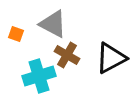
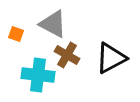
cyan cross: moved 1 px left, 1 px up; rotated 24 degrees clockwise
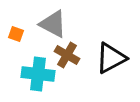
cyan cross: moved 1 px up
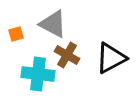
orange square: rotated 35 degrees counterclockwise
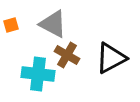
orange square: moved 5 px left, 9 px up
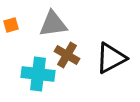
gray triangle: rotated 36 degrees counterclockwise
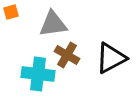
orange square: moved 13 px up
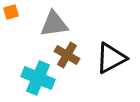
gray triangle: moved 1 px right
cyan cross: moved 4 px down; rotated 16 degrees clockwise
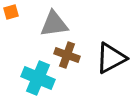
brown cross: rotated 10 degrees counterclockwise
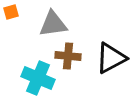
gray triangle: moved 1 px left
brown cross: moved 1 px right, 1 px down; rotated 15 degrees counterclockwise
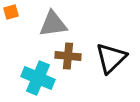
black triangle: rotated 16 degrees counterclockwise
